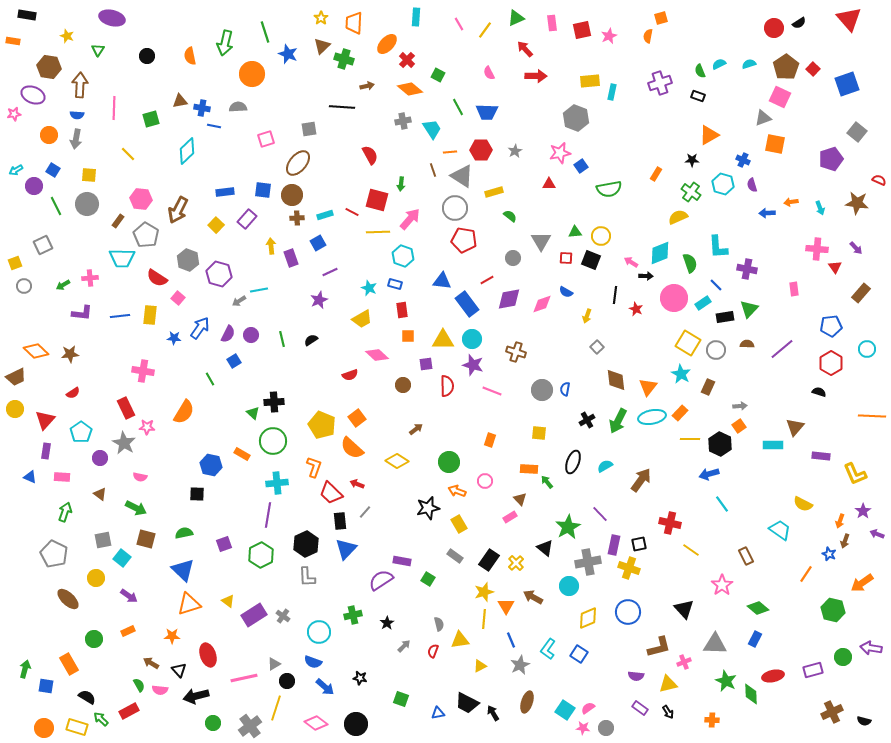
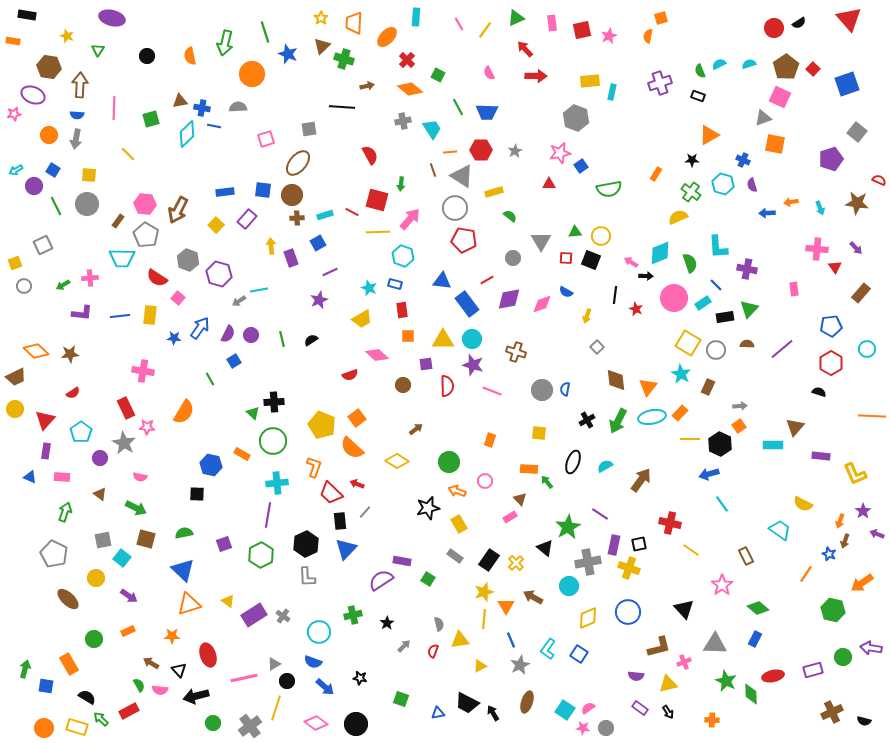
orange ellipse at (387, 44): moved 7 px up
cyan diamond at (187, 151): moved 17 px up
pink hexagon at (141, 199): moved 4 px right, 5 px down
purple line at (600, 514): rotated 12 degrees counterclockwise
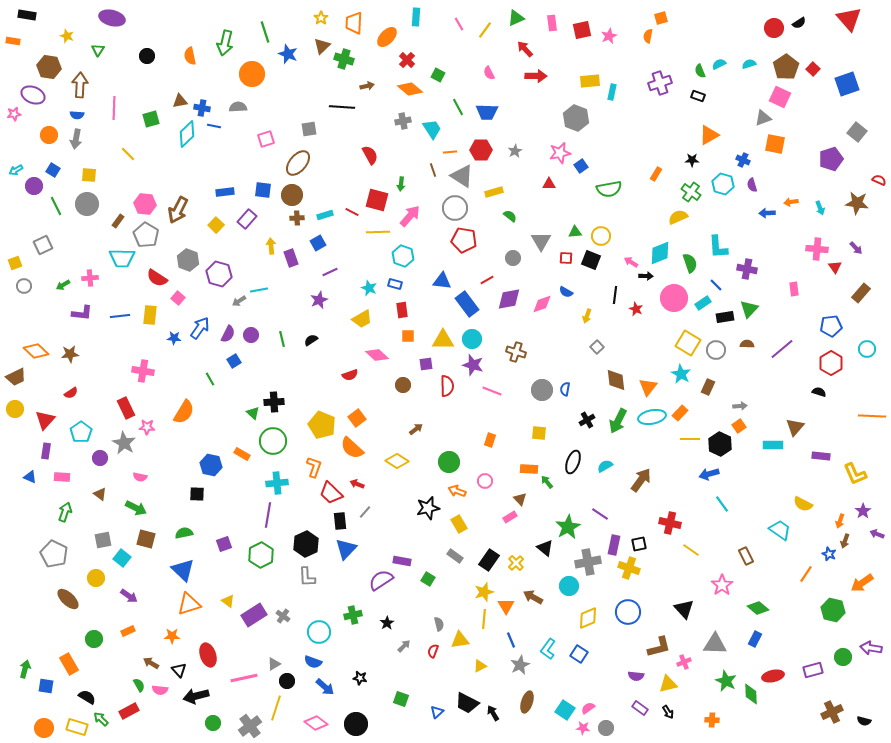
pink arrow at (410, 219): moved 3 px up
red semicircle at (73, 393): moved 2 px left
blue triangle at (438, 713): moved 1 px left, 1 px up; rotated 32 degrees counterclockwise
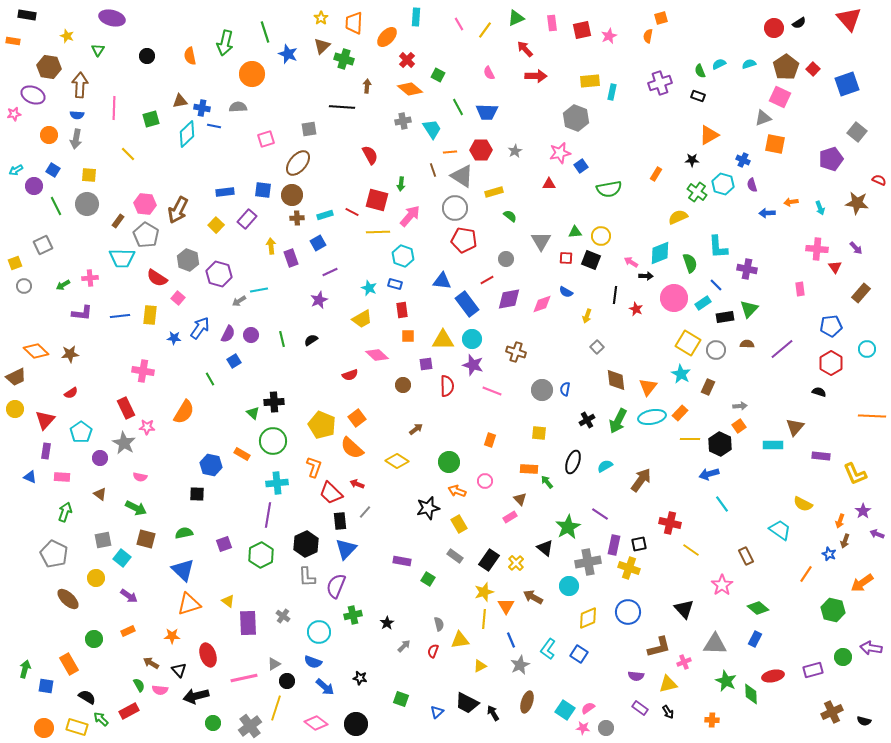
brown arrow at (367, 86): rotated 72 degrees counterclockwise
green cross at (691, 192): moved 6 px right
gray circle at (513, 258): moved 7 px left, 1 px down
pink rectangle at (794, 289): moved 6 px right
purple semicircle at (381, 580): moved 45 px left, 6 px down; rotated 35 degrees counterclockwise
purple rectangle at (254, 615): moved 6 px left, 8 px down; rotated 60 degrees counterclockwise
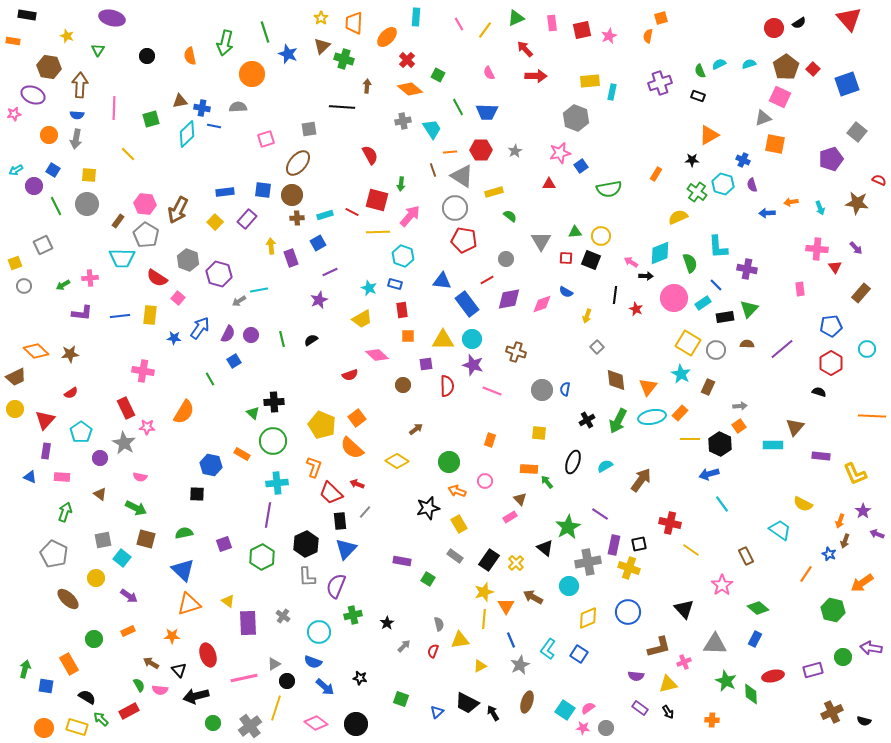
yellow square at (216, 225): moved 1 px left, 3 px up
green hexagon at (261, 555): moved 1 px right, 2 px down
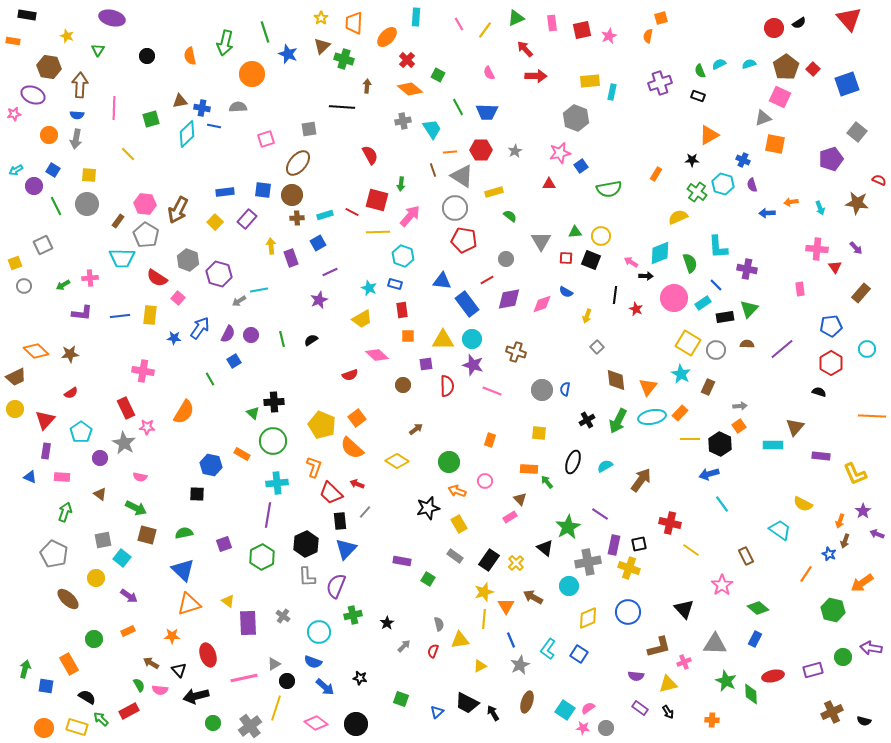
brown square at (146, 539): moved 1 px right, 4 px up
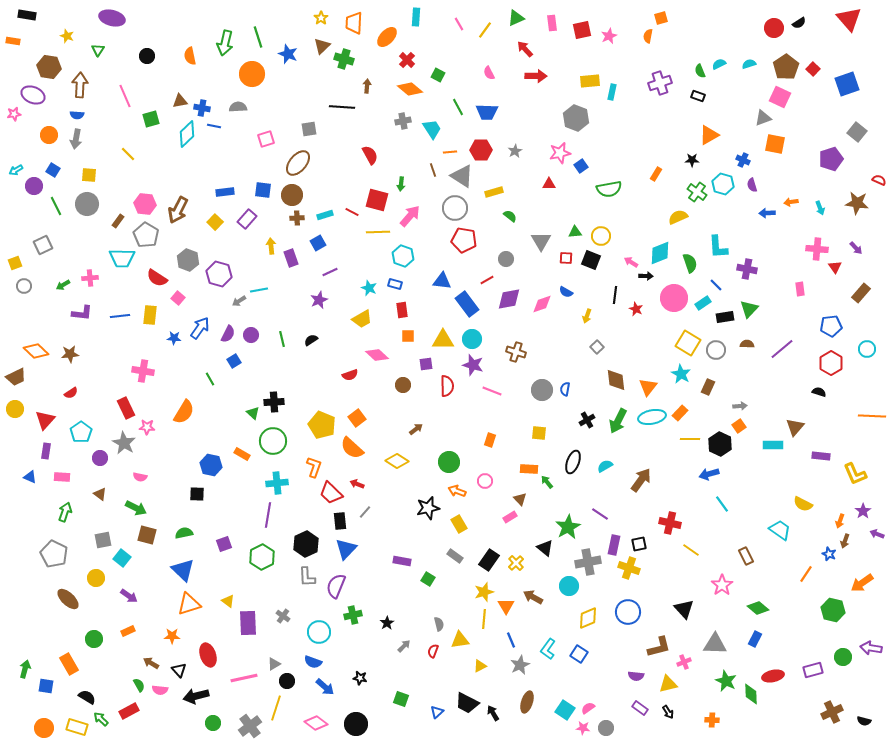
green line at (265, 32): moved 7 px left, 5 px down
pink line at (114, 108): moved 11 px right, 12 px up; rotated 25 degrees counterclockwise
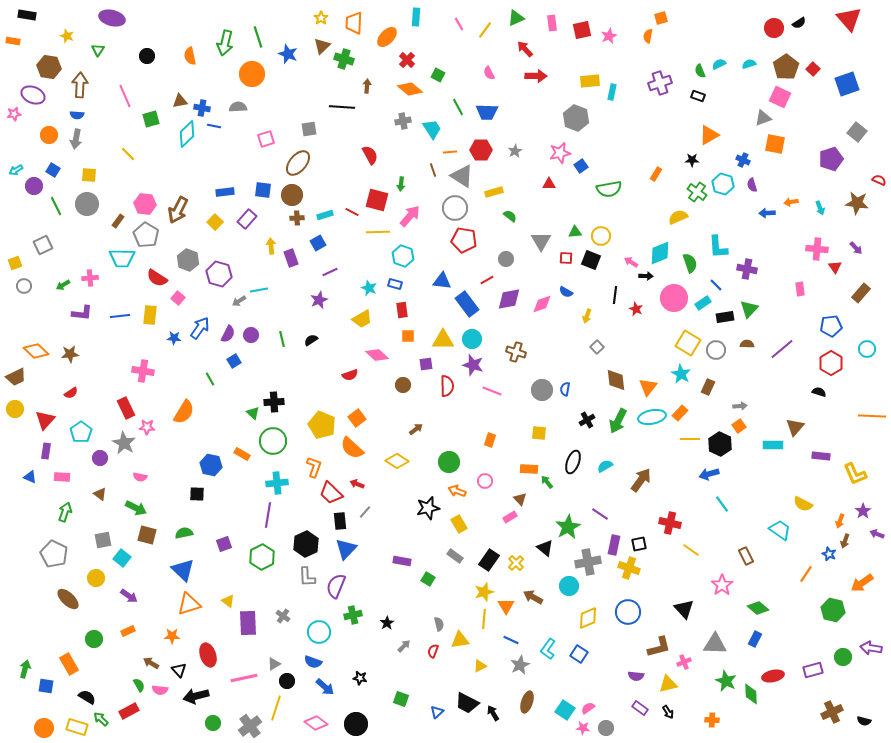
blue line at (511, 640): rotated 42 degrees counterclockwise
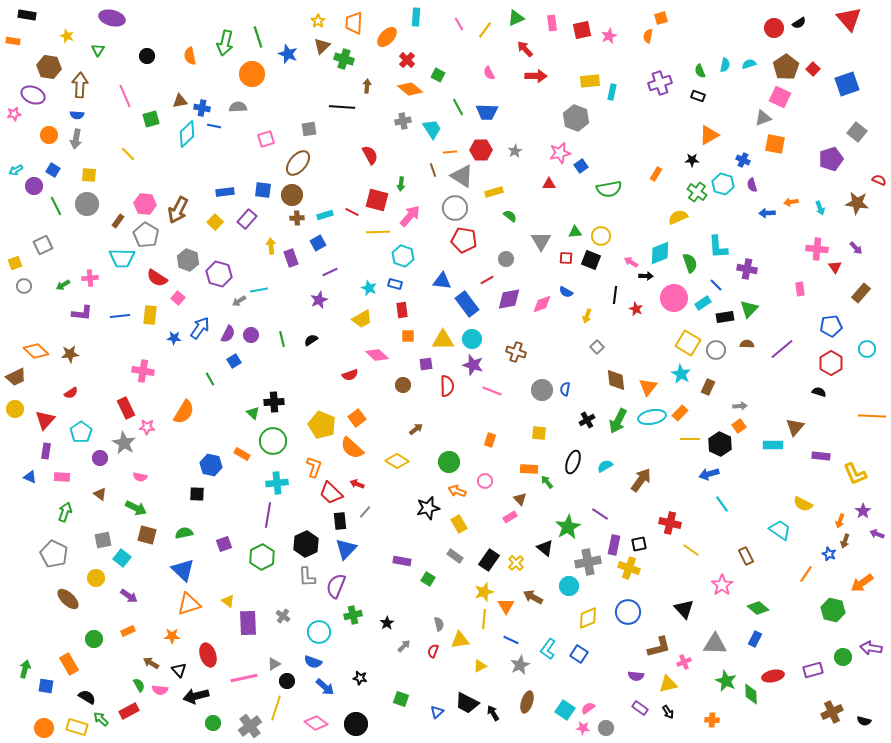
yellow star at (321, 18): moved 3 px left, 3 px down
cyan semicircle at (719, 64): moved 6 px right, 1 px down; rotated 128 degrees clockwise
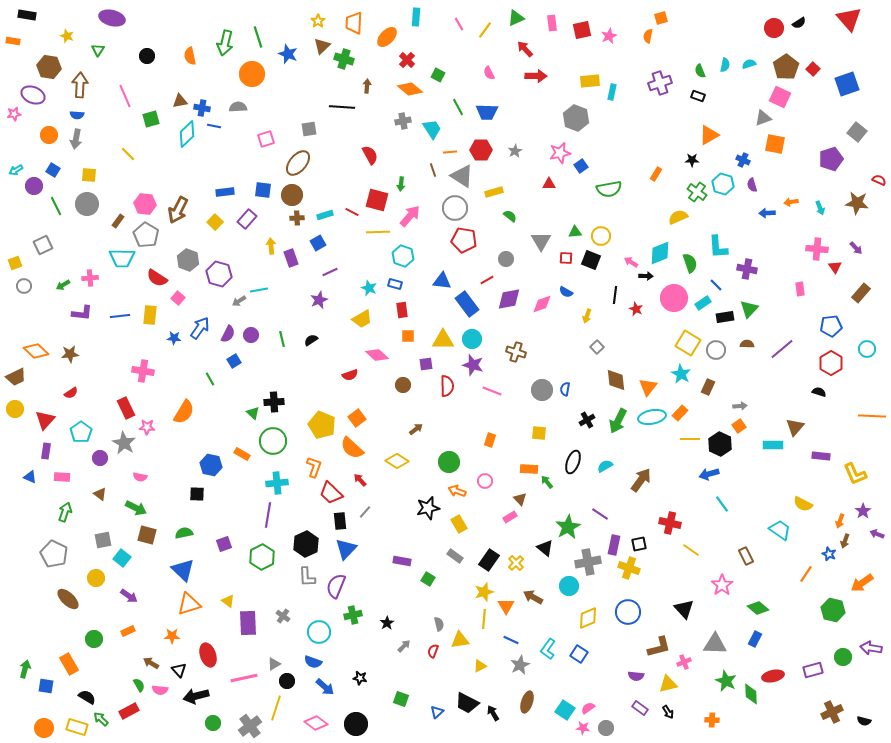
red arrow at (357, 484): moved 3 px right, 4 px up; rotated 24 degrees clockwise
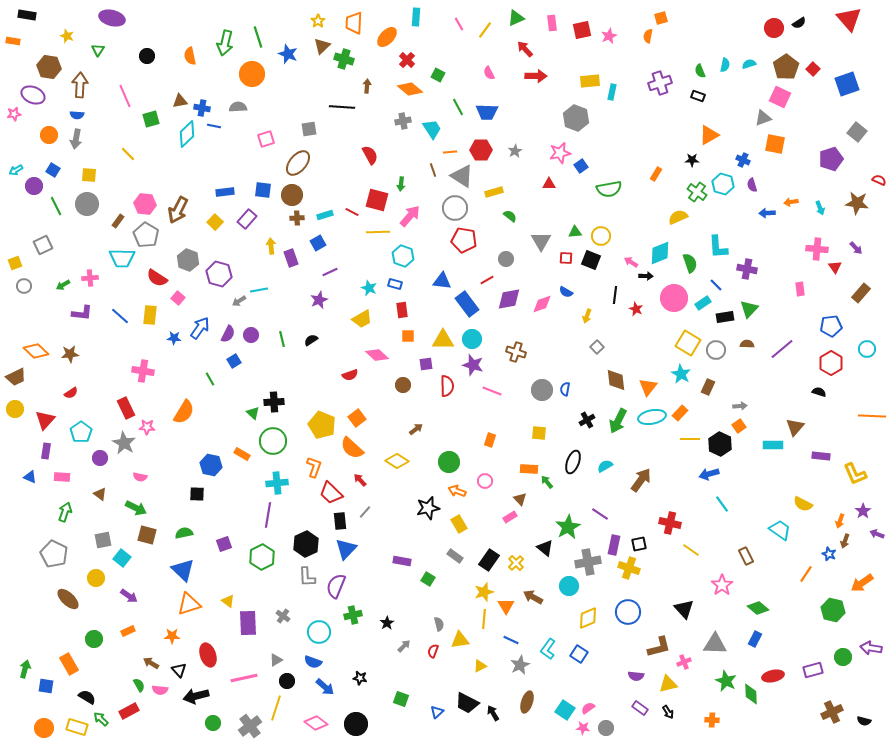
blue line at (120, 316): rotated 48 degrees clockwise
gray triangle at (274, 664): moved 2 px right, 4 px up
